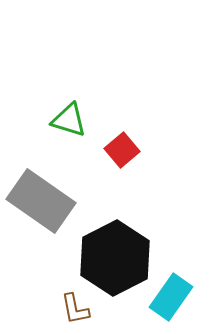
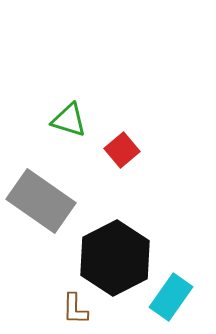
brown L-shape: rotated 12 degrees clockwise
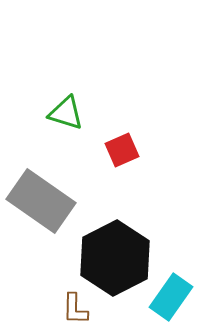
green triangle: moved 3 px left, 7 px up
red square: rotated 16 degrees clockwise
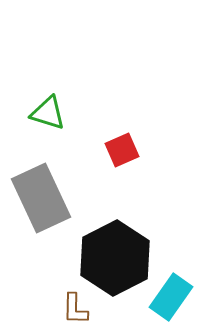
green triangle: moved 18 px left
gray rectangle: moved 3 px up; rotated 30 degrees clockwise
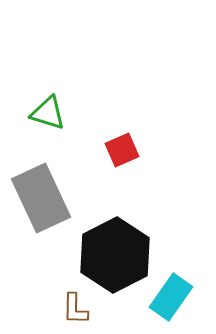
black hexagon: moved 3 px up
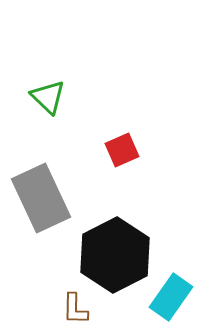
green triangle: moved 16 px up; rotated 27 degrees clockwise
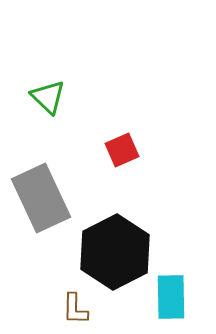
black hexagon: moved 3 px up
cyan rectangle: rotated 36 degrees counterclockwise
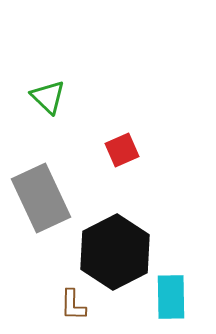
brown L-shape: moved 2 px left, 4 px up
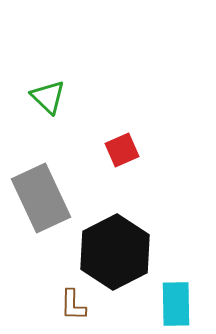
cyan rectangle: moved 5 px right, 7 px down
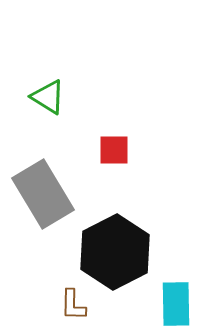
green triangle: rotated 12 degrees counterclockwise
red square: moved 8 px left; rotated 24 degrees clockwise
gray rectangle: moved 2 px right, 4 px up; rotated 6 degrees counterclockwise
